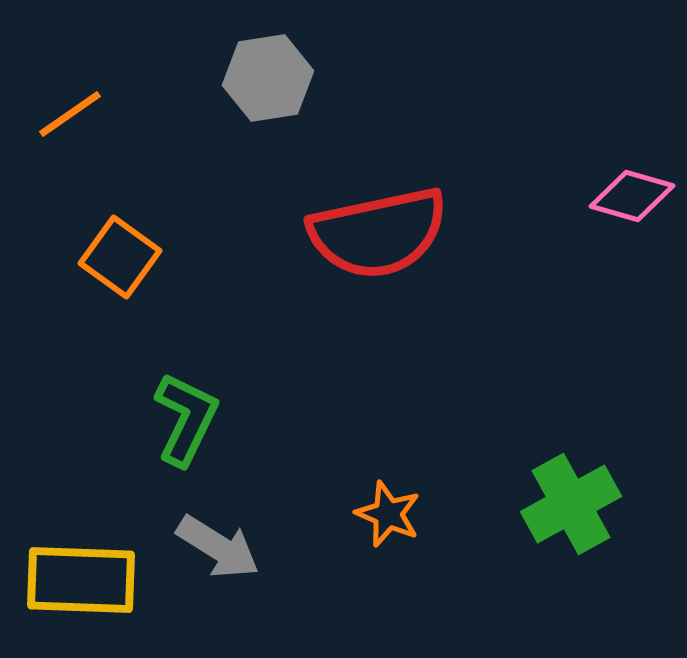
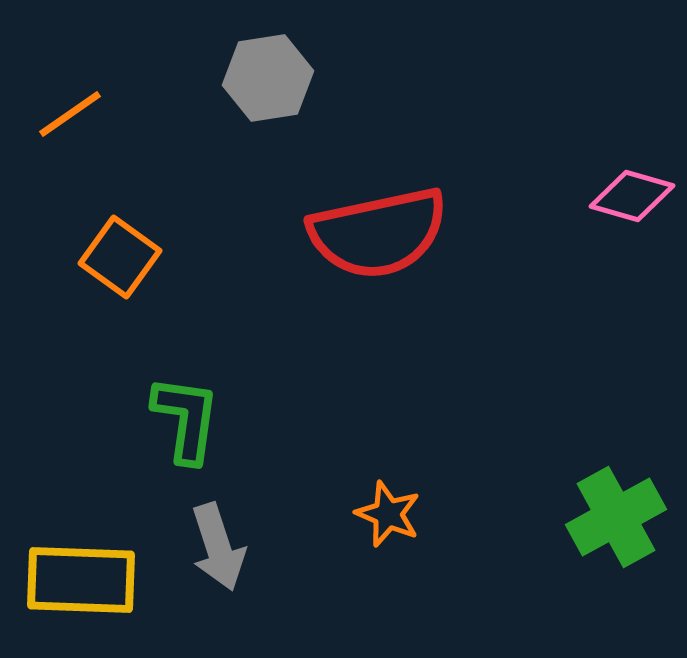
green L-shape: rotated 18 degrees counterclockwise
green cross: moved 45 px right, 13 px down
gray arrow: rotated 40 degrees clockwise
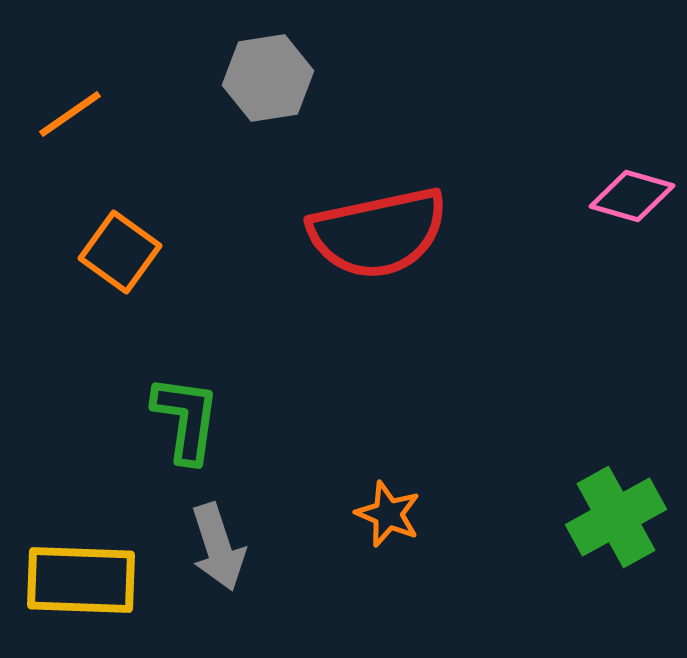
orange square: moved 5 px up
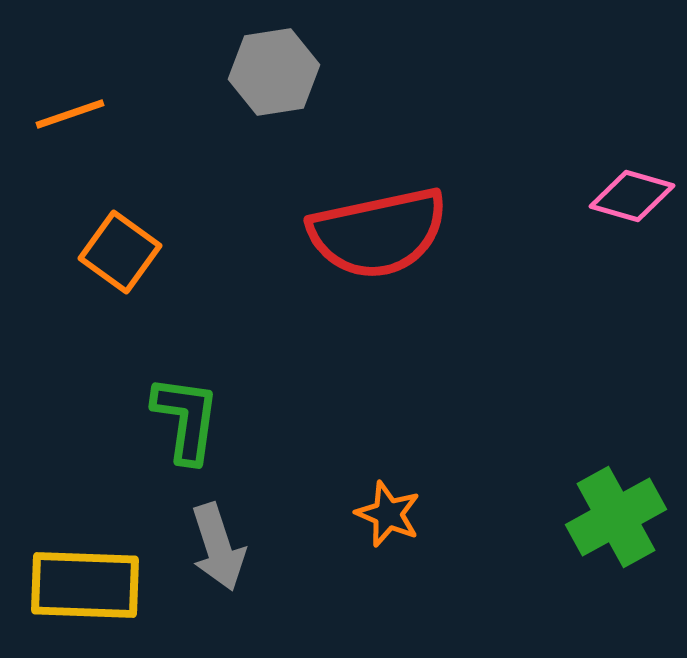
gray hexagon: moved 6 px right, 6 px up
orange line: rotated 16 degrees clockwise
yellow rectangle: moved 4 px right, 5 px down
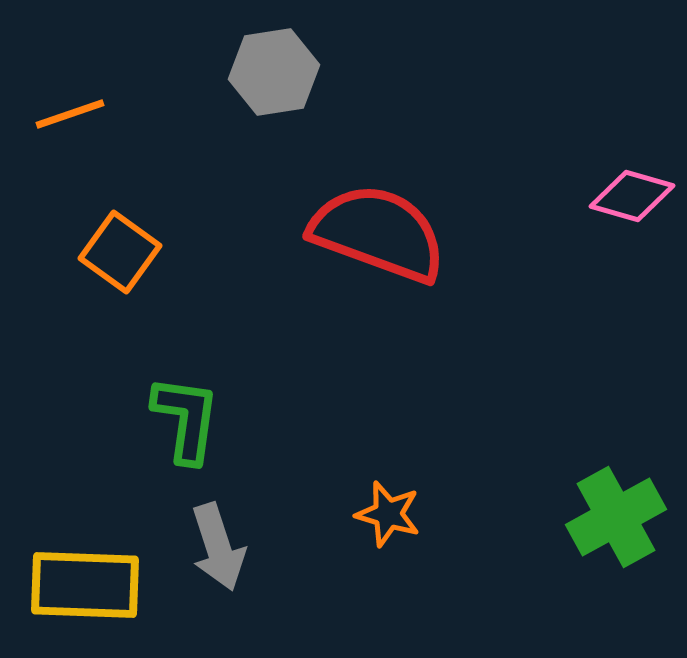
red semicircle: rotated 148 degrees counterclockwise
orange star: rotated 6 degrees counterclockwise
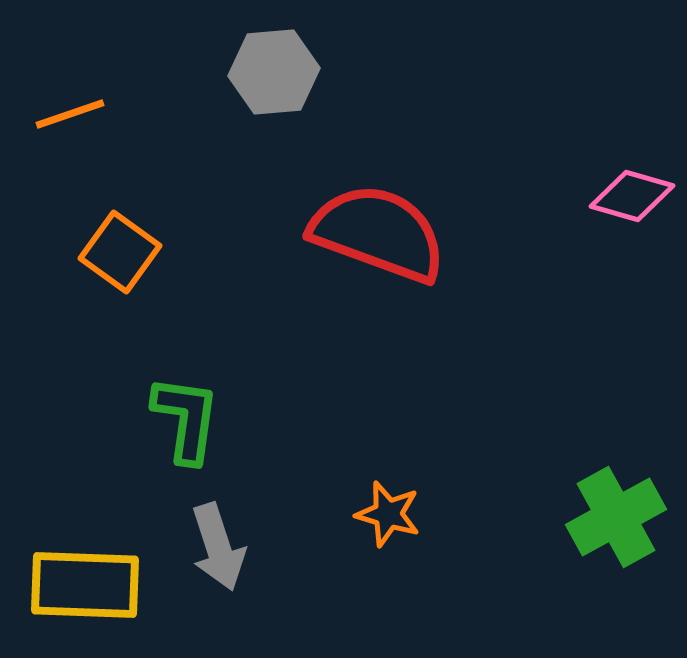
gray hexagon: rotated 4 degrees clockwise
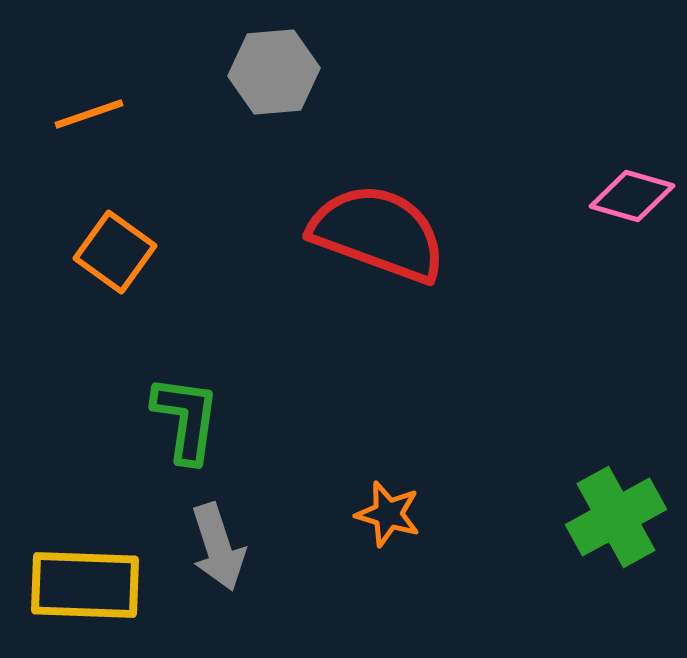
orange line: moved 19 px right
orange square: moved 5 px left
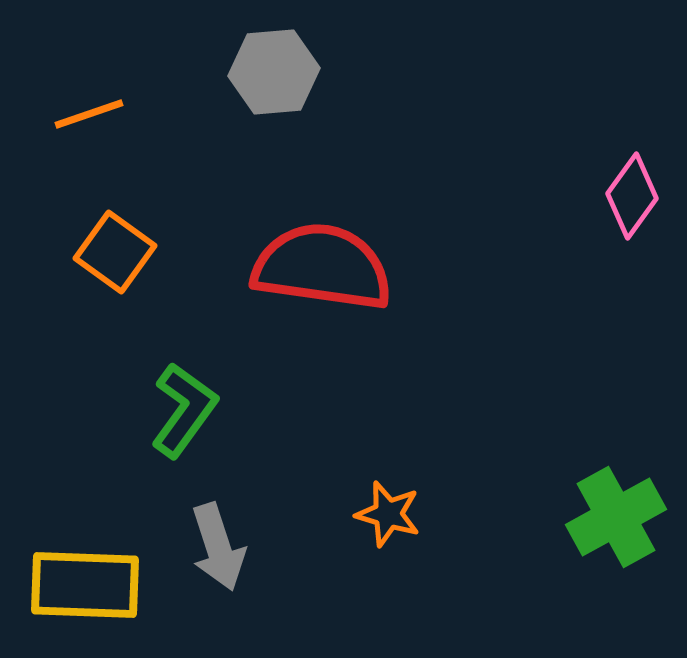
pink diamond: rotated 70 degrees counterclockwise
red semicircle: moved 56 px left, 34 px down; rotated 12 degrees counterclockwise
green L-shape: moved 2 px left, 9 px up; rotated 28 degrees clockwise
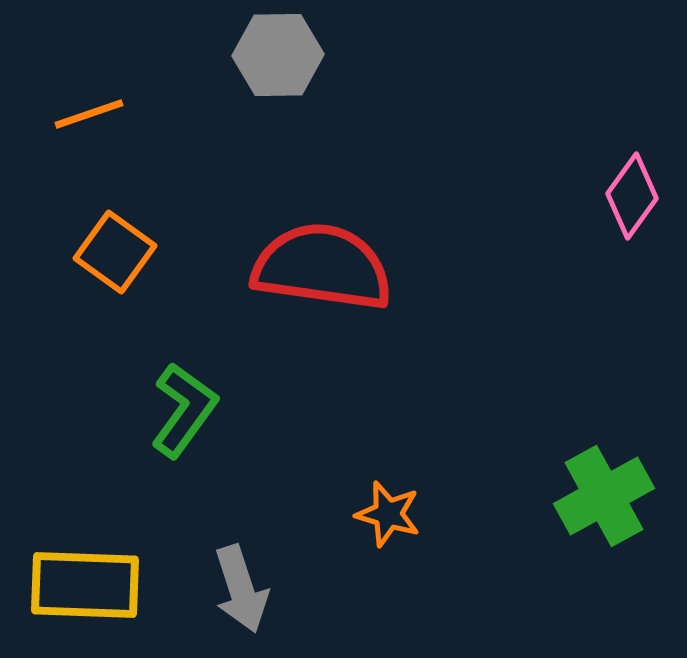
gray hexagon: moved 4 px right, 17 px up; rotated 4 degrees clockwise
green cross: moved 12 px left, 21 px up
gray arrow: moved 23 px right, 42 px down
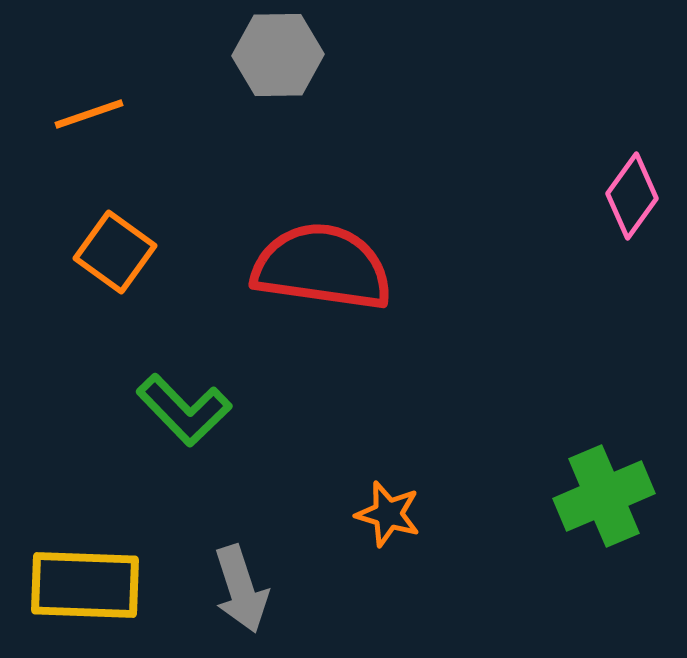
green L-shape: rotated 100 degrees clockwise
green cross: rotated 6 degrees clockwise
